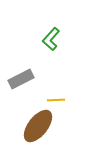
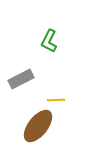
green L-shape: moved 2 px left, 2 px down; rotated 15 degrees counterclockwise
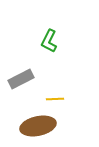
yellow line: moved 1 px left, 1 px up
brown ellipse: rotated 40 degrees clockwise
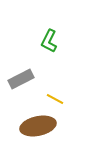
yellow line: rotated 30 degrees clockwise
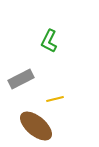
yellow line: rotated 42 degrees counterclockwise
brown ellipse: moved 2 px left; rotated 52 degrees clockwise
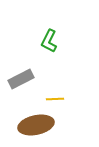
yellow line: rotated 12 degrees clockwise
brown ellipse: moved 1 px up; rotated 52 degrees counterclockwise
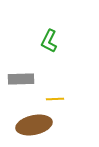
gray rectangle: rotated 25 degrees clockwise
brown ellipse: moved 2 px left
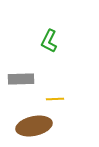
brown ellipse: moved 1 px down
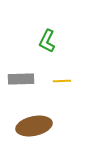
green L-shape: moved 2 px left
yellow line: moved 7 px right, 18 px up
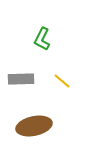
green L-shape: moved 5 px left, 2 px up
yellow line: rotated 42 degrees clockwise
